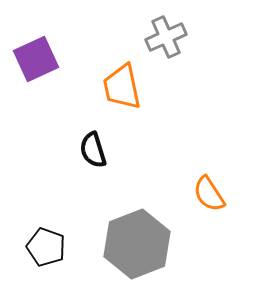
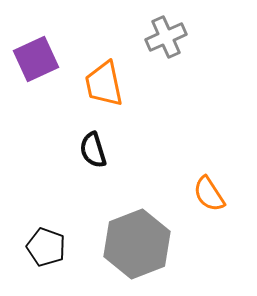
orange trapezoid: moved 18 px left, 3 px up
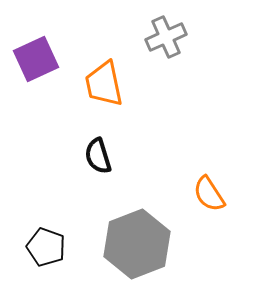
black semicircle: moved 5 px right, 6 px down
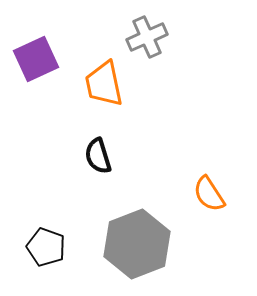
gray cross: moved 19 px left
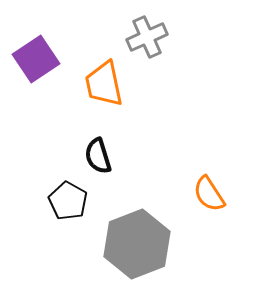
purple square: rotated 9 degrees counterclockwise
black pentagon: moved 22 px right, 46 px up; rotated 9 degrees clockwise
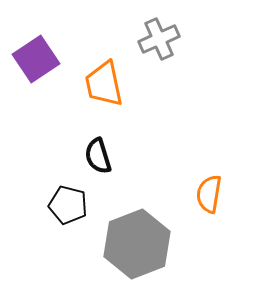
gray cross: moved 12 px right, 2 px down
orange semicircle: rotated 42 degrees clockwise
black pentagon: moved 4 px down; rotated 15 degrees counterclockwise
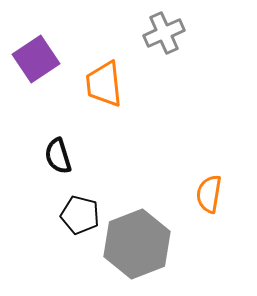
gray cross: moved 5 px right, 6 px up
orange trapezoid: rotated 6 degrees clockwise
black semicircle: moved 40 px left
black pentagon: moved 12 px right, 10 px down
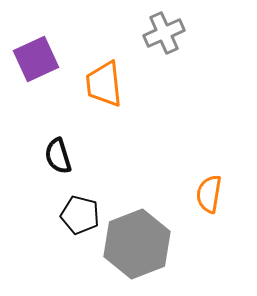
purple square: rotated 9 degrees clockwise
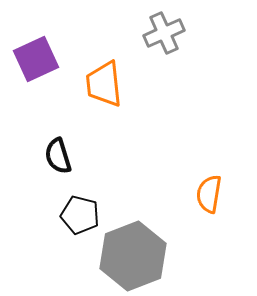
gray hexagon: moved 4 px left, 12 px down
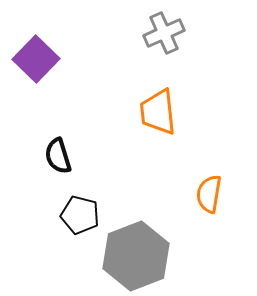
purple square: rotated 21 degrees counterclockwise
orange trapezoid: moved 54 px right, 28 px down
gray hexagon: moved 3 px right
